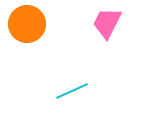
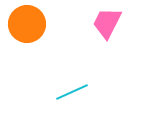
cyan line: moved 1 px down
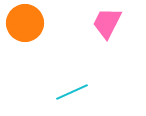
orange circle: moved 2 px left, 1 px up
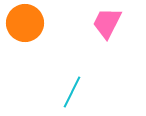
cyan line: rotated 40 degrees counterclockwise
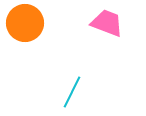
pink trapezoid: rotated 84 degrees clockwise
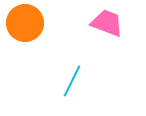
cyan line: moved 11 px up
